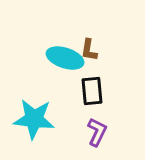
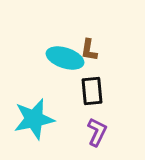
cyan star: rotated 18 degrees counterclockwise
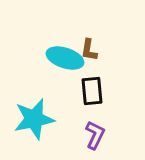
purple L-shape: moved 2 px left, 3 px down
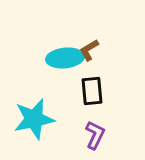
brown L-shape: rotated 50 degrees clockwise
cyan ellipse: rotated 24 degrees counterclockwise
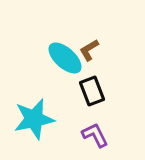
cyan ellipse: rotated 48 degrees clockwise
black rectangle: rotated 16 degrees counterclockwise
purple L-shape: rotated 52 degrees counterclockwise
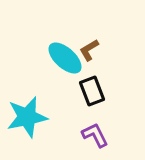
cyan star: moved 7 px left, 2 px up
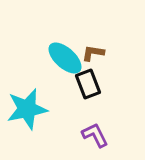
brown L-shape: moved 4 px right, 3 px down; rotated 40 degrees clockwise
black rectangle: moved 4 px left, 7 px up
cyan star: moved 8 px up
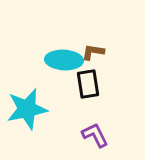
brown L-shape: moved 1 px up
cyan ellipse: moved 1 px left, 2 px down; rotated 39 degrees counterclockwise
black rectangle: rotated 12 degrees clockwise
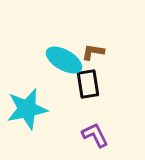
cyan ellipse: rotated 27 degrees clockwise
